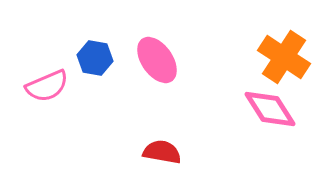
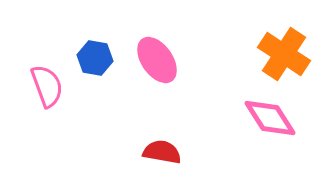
orange cross: moved 3 px up
pink semicircle: rotated 87 degrees counterclockwise
pink diamond: moved 9 px down
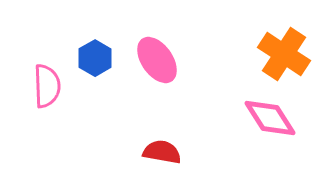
blue hexagon: rotated 20 degrees clockwise
pink semicircle: rotated 18 degrees clockwise
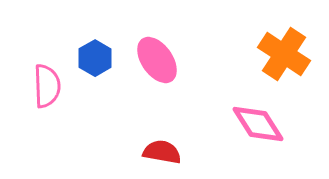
pink diamond: moved 12 px left, 6 px down
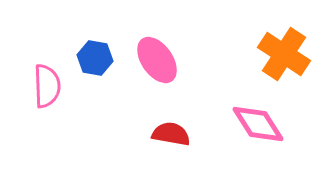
blue hexagon: rotated 20 degrees counterclockwise
red semicircle: moved 9 px right, 18 px up
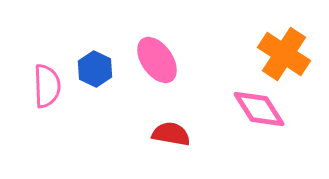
blue hexagon: moved 11 px down; rotated 16 degrees clockwise
pink diamond: moved 1 px right, 15 px up
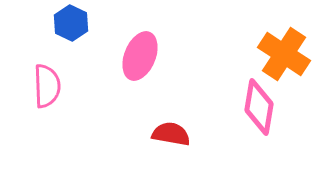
pink ellipse: moved 17 px left, 4 px up; rotated 57 degrees clockwise
blue hexagon: moved 24 px left, 46 px up
pink diamond: moved 2 px up; rotated 42 degrees clockwise
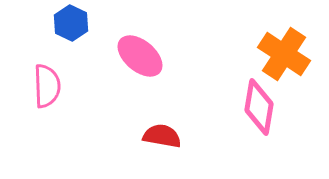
pink ellipse: rotated 72 degrees counterclockwise
red semicircle: moved 9 px left, 2 px down
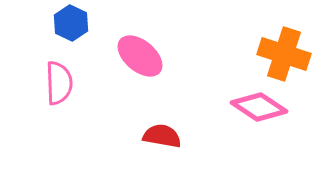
orange cross: rotated 15 degrees counterclockwise
pink semicircle: moved 12 px right, 3 px up
pink diamond: rotated 66 degrees counterclockwise
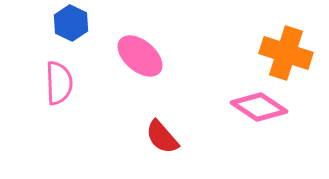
orange cross: moved 2 px right, 1 px up
red semicircle: moved 1 px down; rotated 141 degrees counterclockwise
